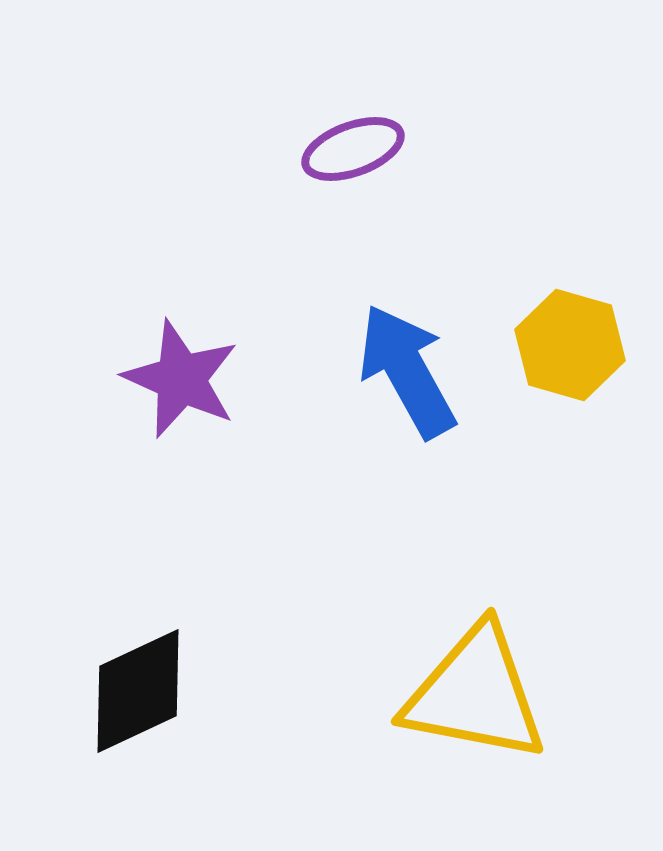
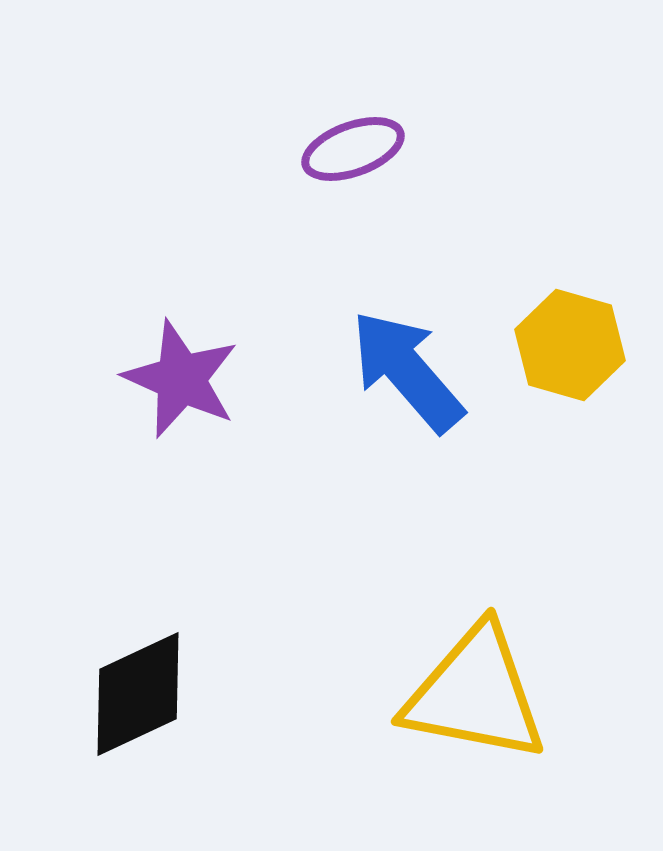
blue arrow: rotated 12 degrees counterclockwise
black diamond: moved 3 px down
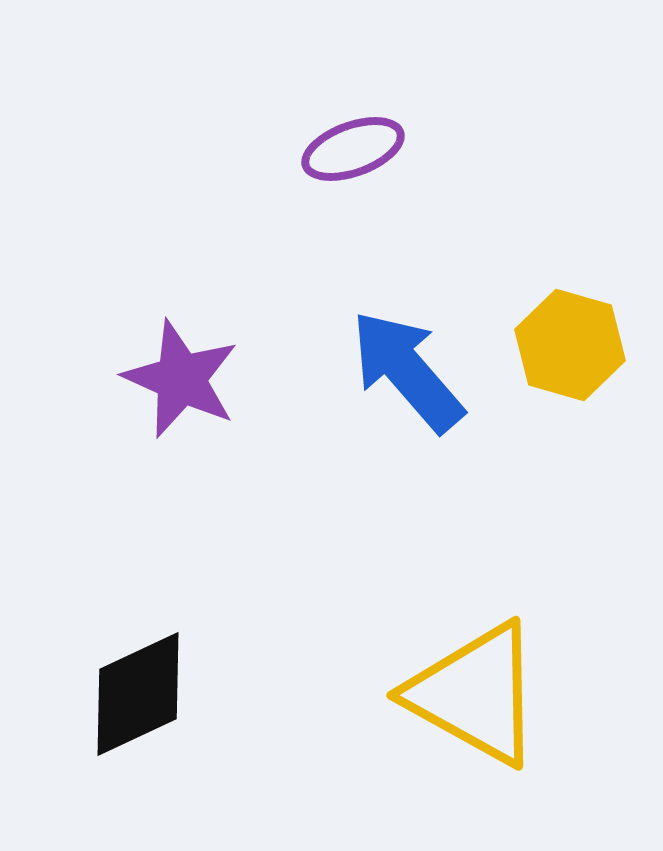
yellow triangle: rotated 18 degrees clockwise
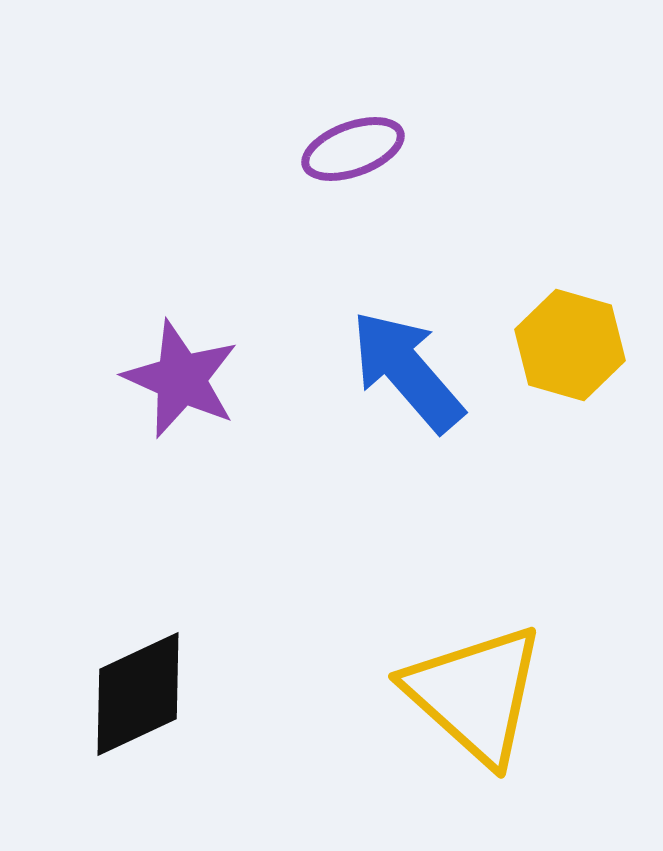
yellow triangle: rotated 13 degrees clockwise
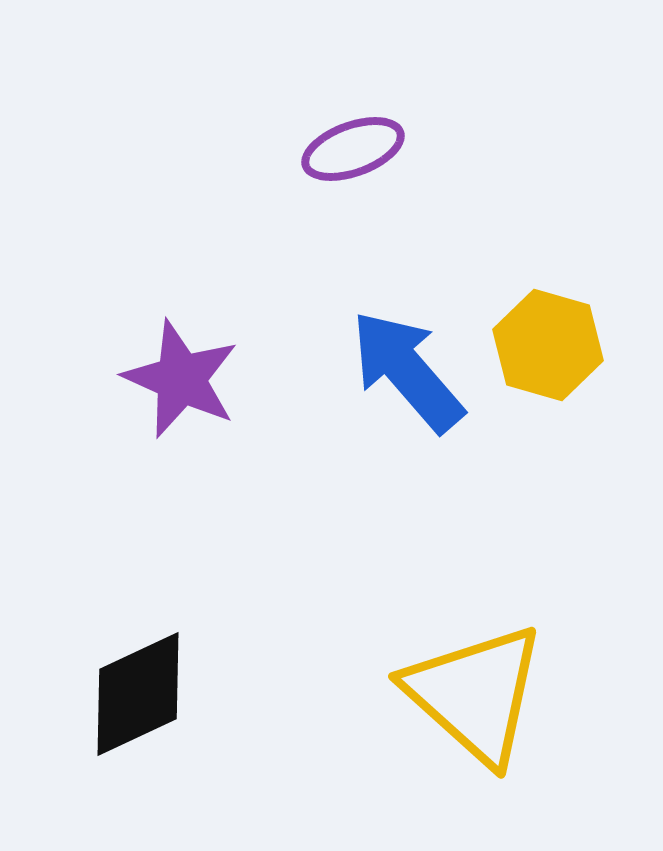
yellow hexagon: moved 22 px left
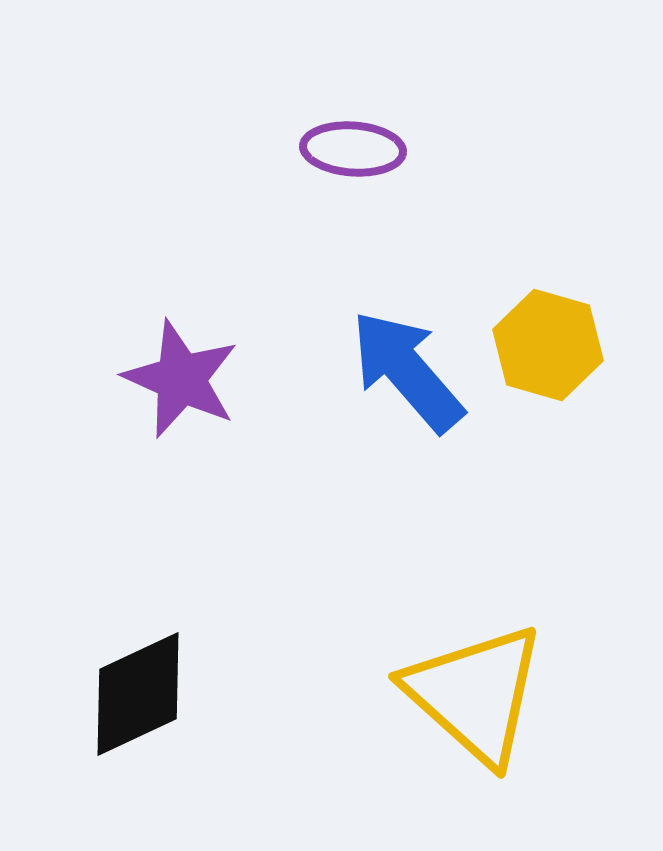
purple ellipse: rotated 24 degrees clockwise
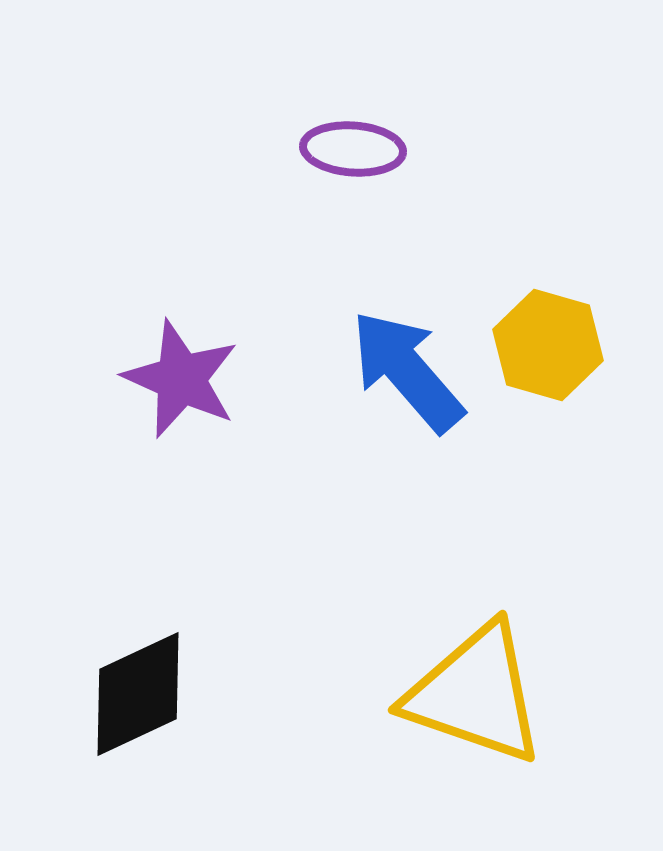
yellow triangle: rotated 23 degrees counterclockwise
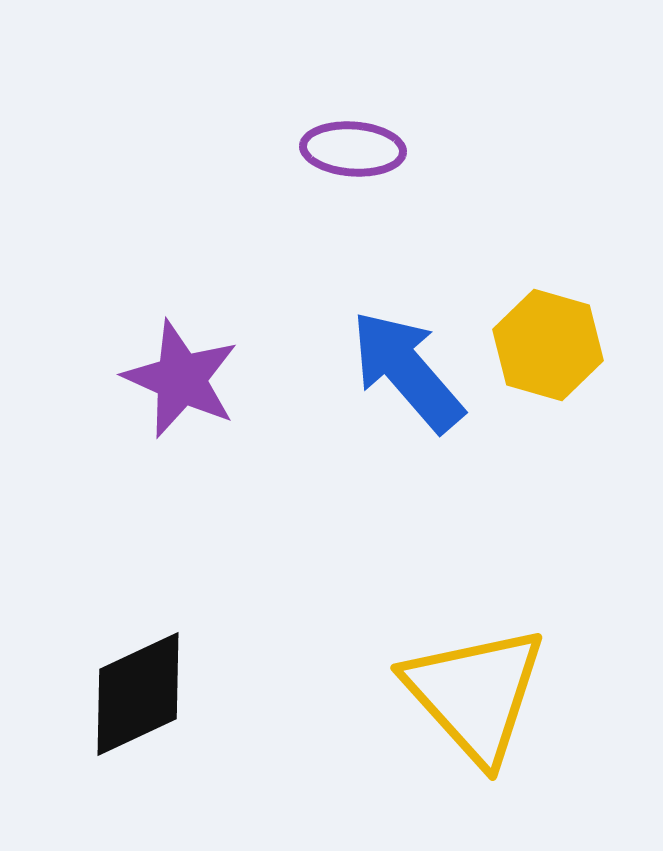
yellow triangle: rotated 29 degrees clockwise
